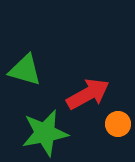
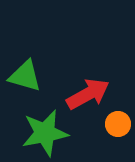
green triangle: moved 6 px down
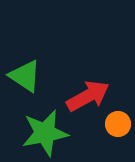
green triangle: rotated 18 degrees clockwise
red arrow: moved 2 px down
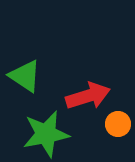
red arrow: rotated 12 degrees clockwise
green star: moved 1 px right, 1 px down
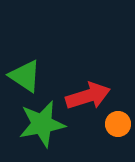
green star: moved 4 px left, 10 px up
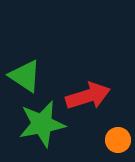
orange circle: moved 16 px down
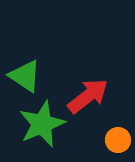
red arrow: rotated 21 degrees counterclockwise
green star: rotated 12 degrees counterclockwise
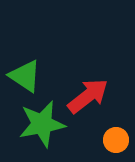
green star: rotated 12 degrees clockwise
orange circle: moved 2 px left
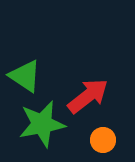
orange circle: moved 13 px left
